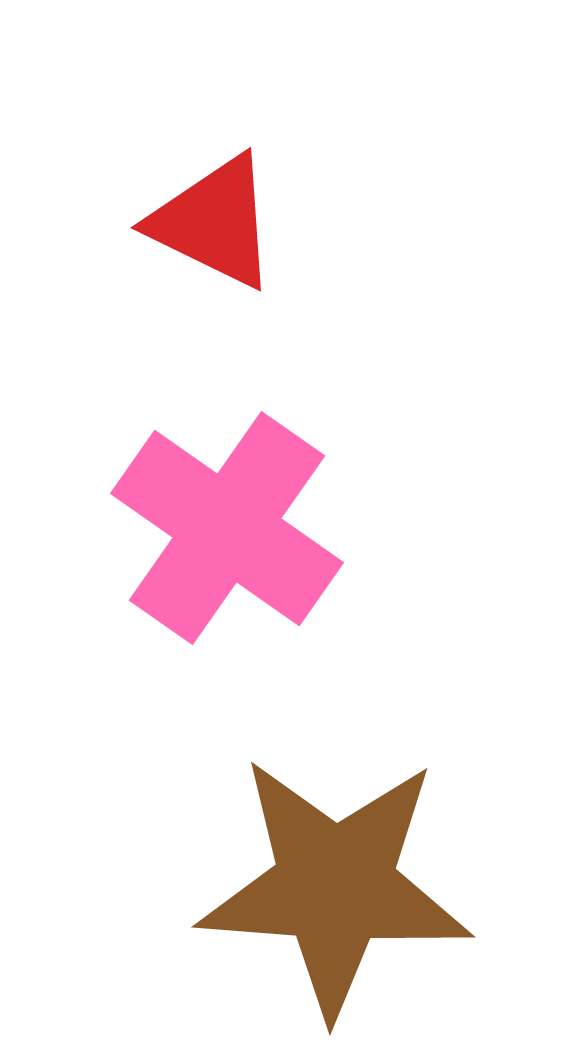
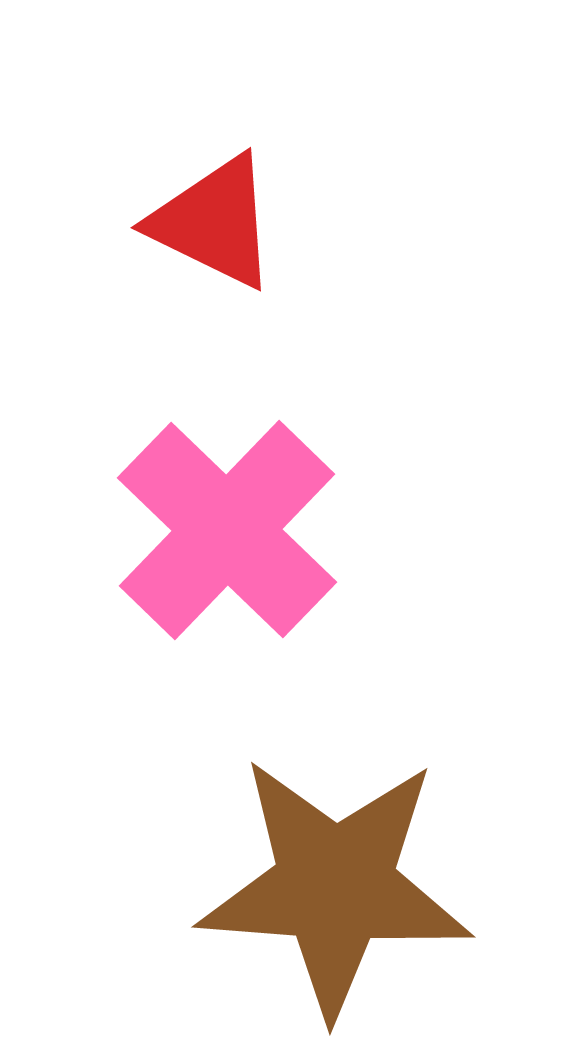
pink cross: moved 2 px down; rotated 9 degrees clockwise
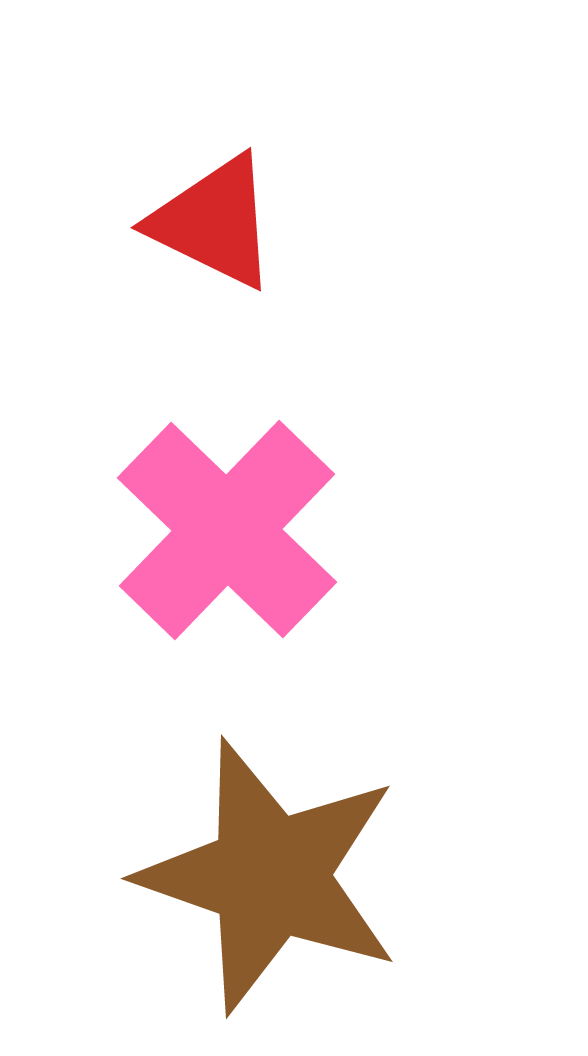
brown star: moved 65 px left, 10 px up; rotated 15 degrees clockwise
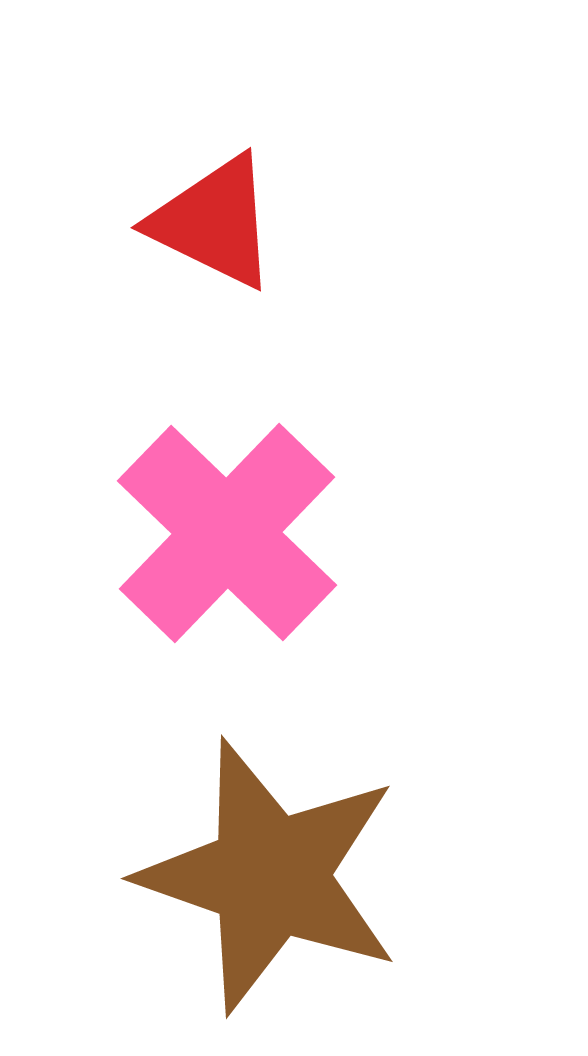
pink cross: moved 3 px down
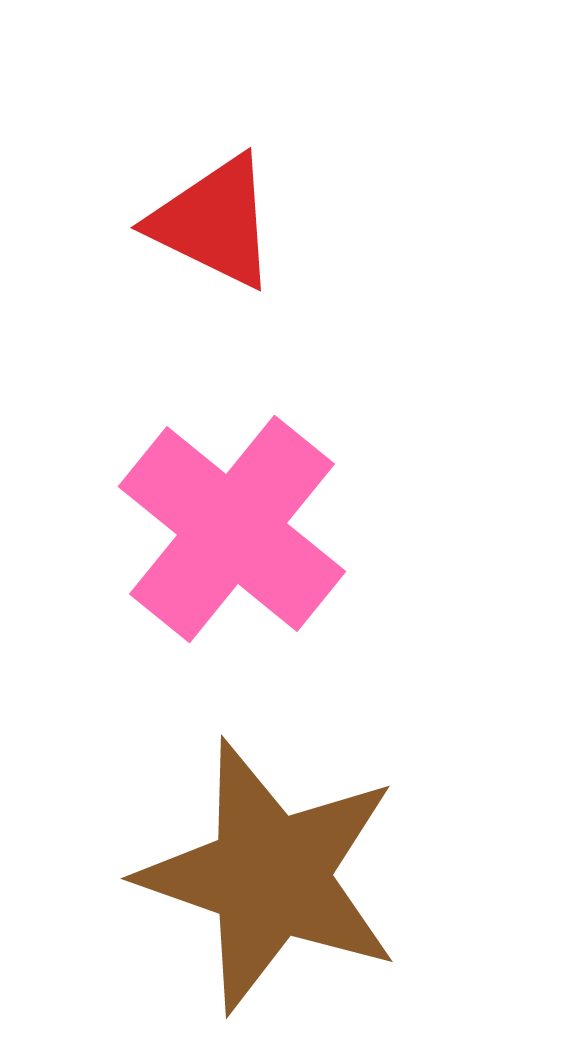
pink cross: moved 5 px right, 4 px up; rotated 5 degrees counterclockwise
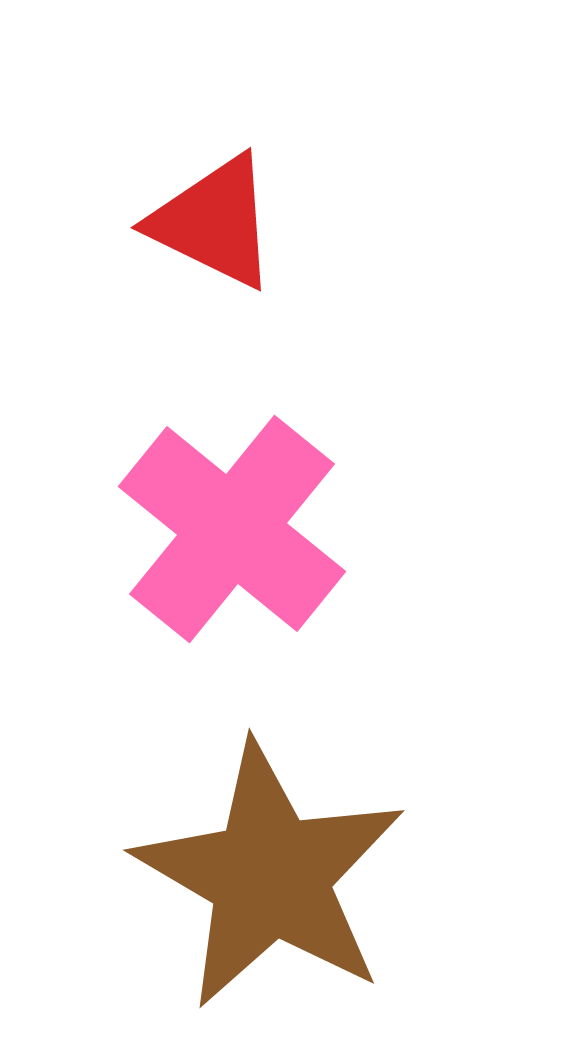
brown star: rotated 11 degrees clockwise
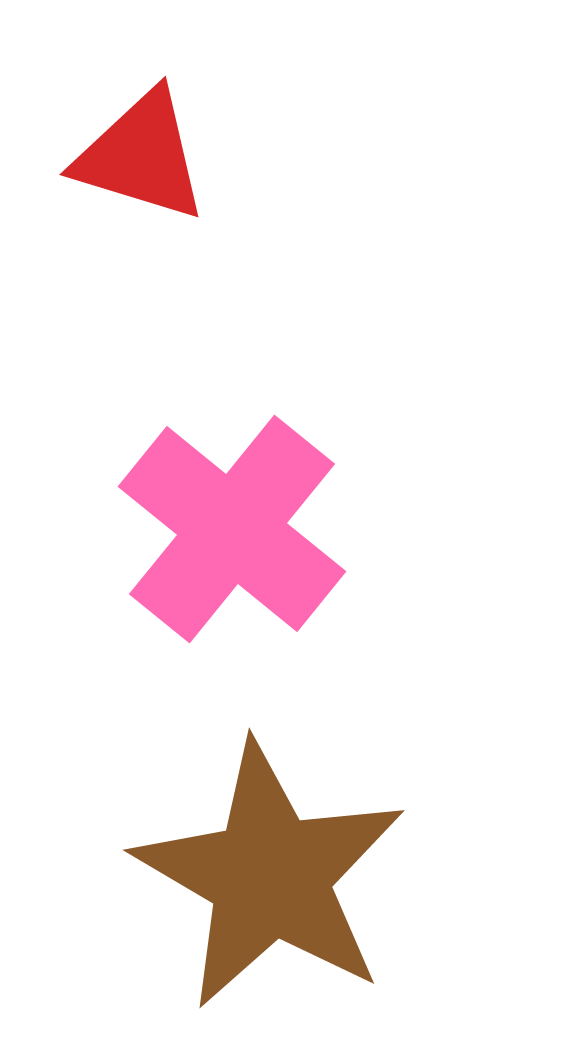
red triangle: moved 73 px left, 66 px up; rotated 9 degrees counterclockwise
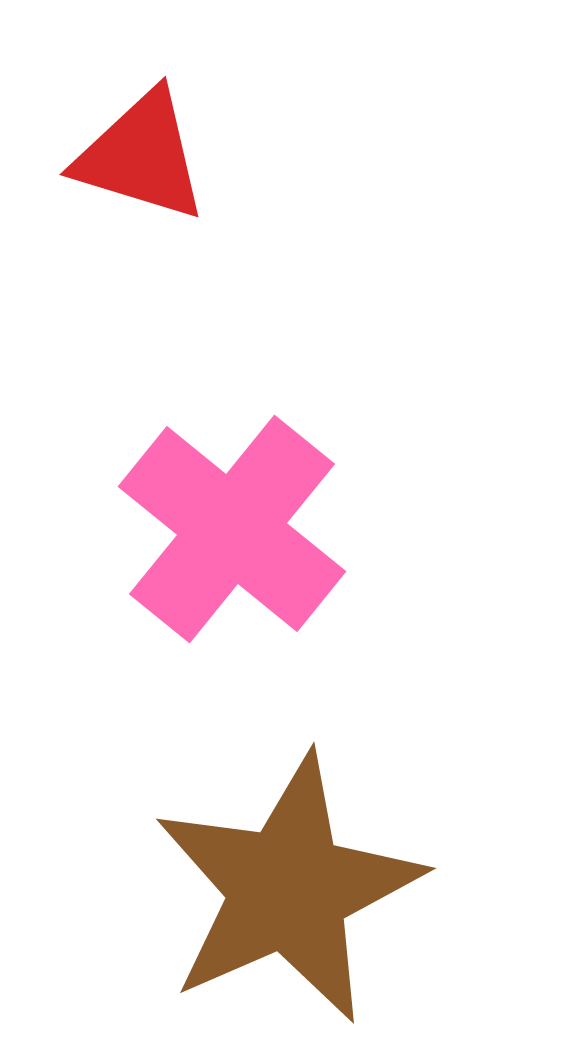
brown star: moved 18 px right, 13 px down; rotated 18 degrees clockwise
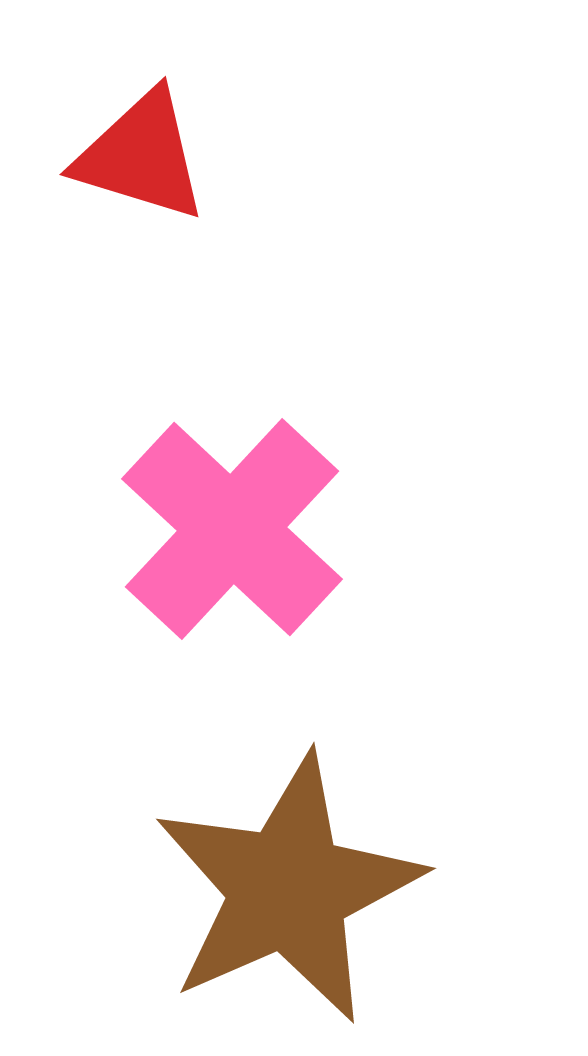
pink cross: rotated 4 degrees clockwise
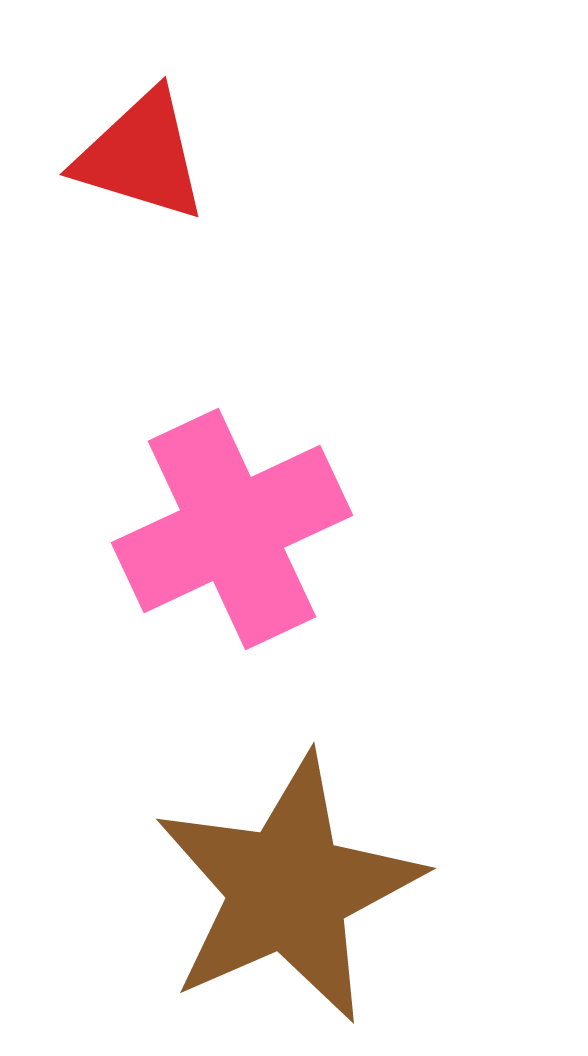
pink cross: rotated 22 degrees clockwise
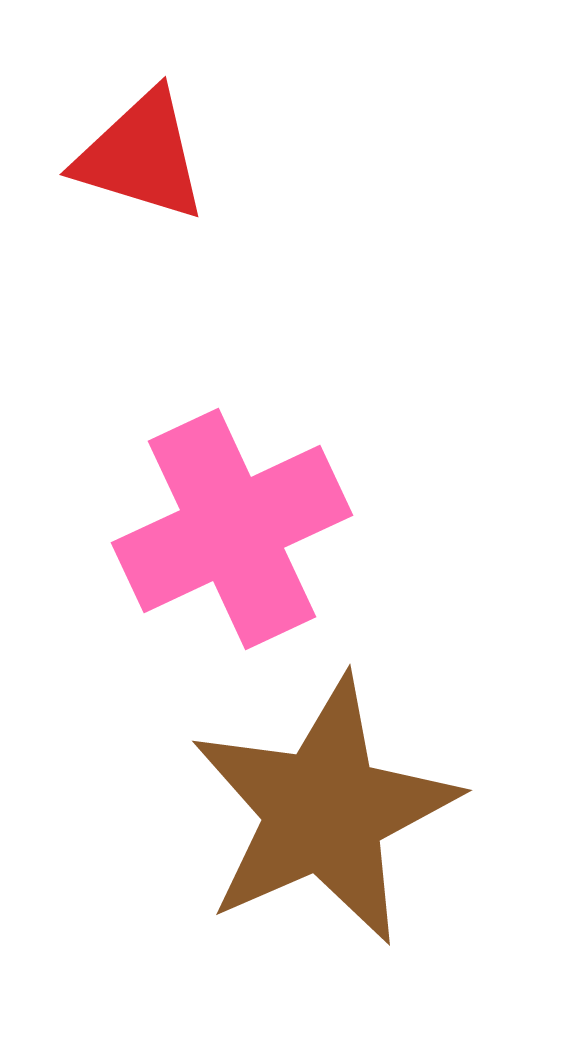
brown star: moved 36 px right, 78 px up
